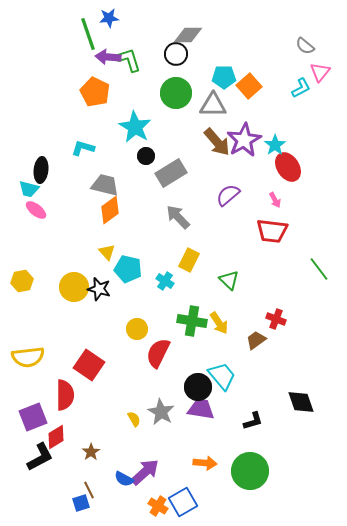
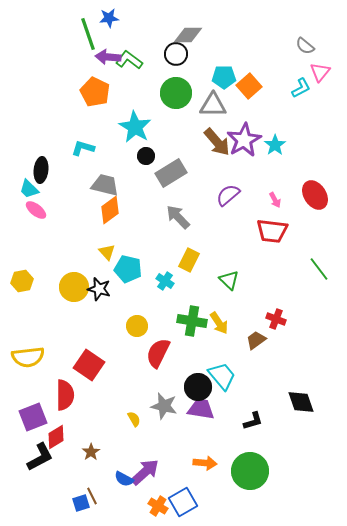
green L-shape at (129, 60): rotated 36 degrees counterclockwise
red ellipse at (288, 167): moved 27 px right, 28 px down
cyan trapezoid at (29, 189): rotated 30 degrees clockwise
yellow circle at (137, 329): moved 3 px up
gray star at (161, 412): moved 3 px right, 6 px up; rotated 16 degrees counterclockwise
brown line at (89, 490): moved 3 px right, 6 px down
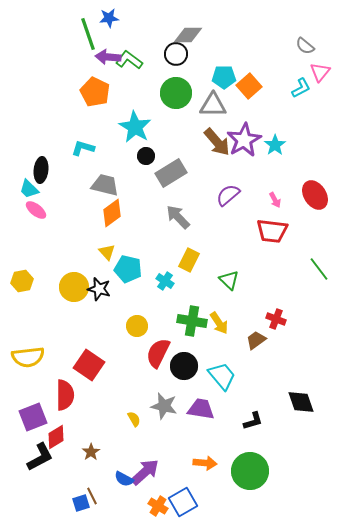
orange diamond at (110, 210): moved 2 px right, 3 px down
black circle at (198, 387): moved 14 px left, 21 px up
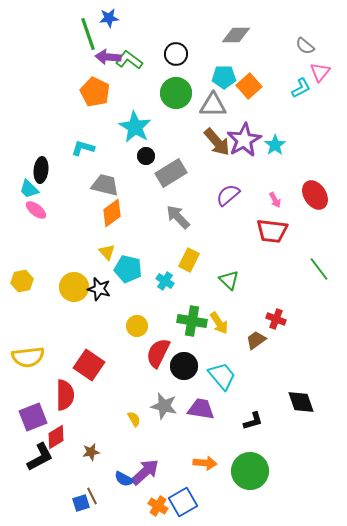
gray diamond at (188, 35): moved 48 px right
brown star at (91, 452): rotated 24 degrees clockwise
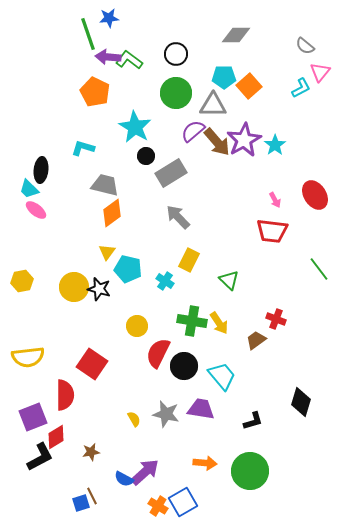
purple semicircle at (228, 195): moved 35 px left, 64 px up
yellow triangle at (107, 252): rotated 18 degrees clockwise
red square at (89, 365): moved 3 px right, 1 px up
black diamond at (301, 402): rotated 36 degrees clockwise
gray star at (164, 406): moved 2 px right, 8 px down
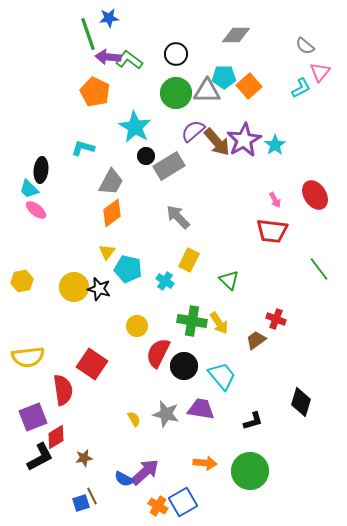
gray triangle at (213, 105): moved 6 px left, 14 px up
gray rectangle at (171, 173): moved 2 px left, 7 px up
gray trapezoid at (105, 185): moved 6 px right, 3 px up; rotated 104 degrees clockwise
red semicircle at (65, 395): moved 2 px left, 5 px up; rotated 8 degrees counterclockwise
brown star at (91, 452): moved 7 px left, 6 px down
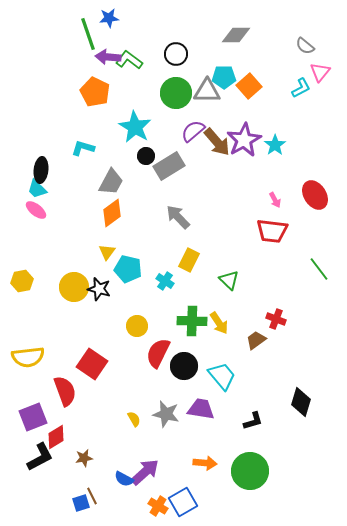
cyan trapezoid at (29, 189): moved 8 px right
green cross at (192, 321): rotated 8 degrees counterclockwise
red semicircle at (63, 390): moved 2 px right, 1 px down; rotated 12 degrees counterclockwise
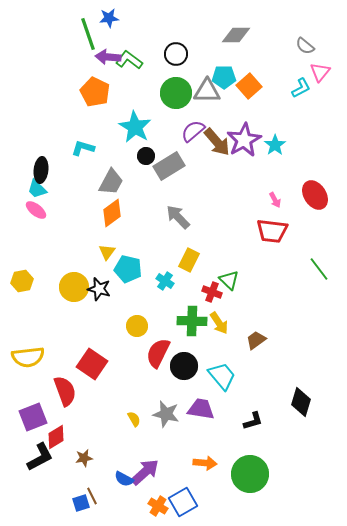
red cross at (276, 319): moved 64 px left, 27 px up
green circle at (250, 471): moved 3 px down
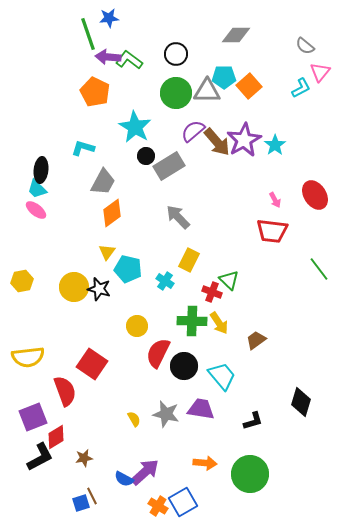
gray trapezoid at (111, 182): moved 8 px left
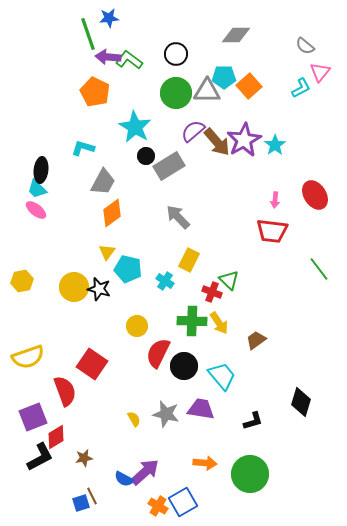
pink arrow at (275, 200): rotated 35 degrees clockwise
yellow semicircle at (28, 357): rotated 12 degrees counterclockwise
